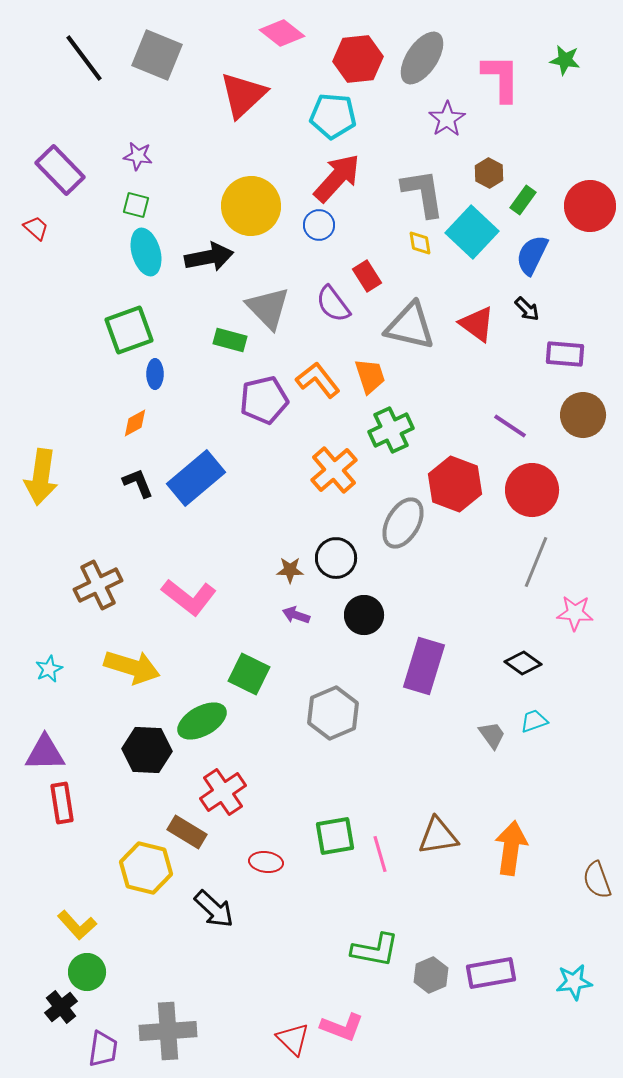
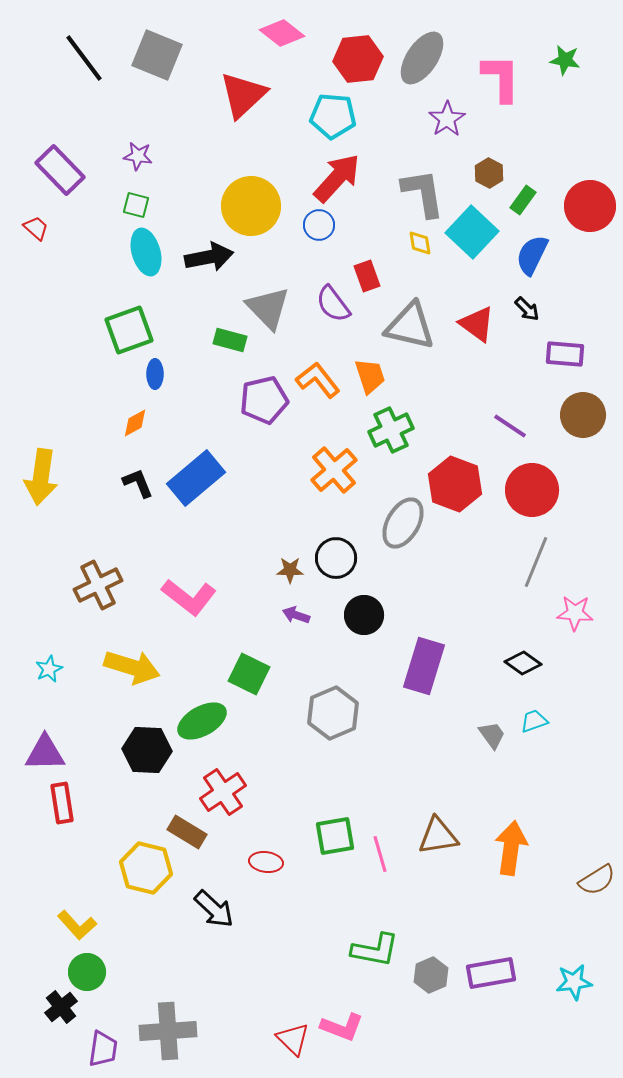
red rectangle at (367, 276): rotated 12 degrees clockwise
brown semicircle at (597, 880): rotated 102 degrees counterclockwise
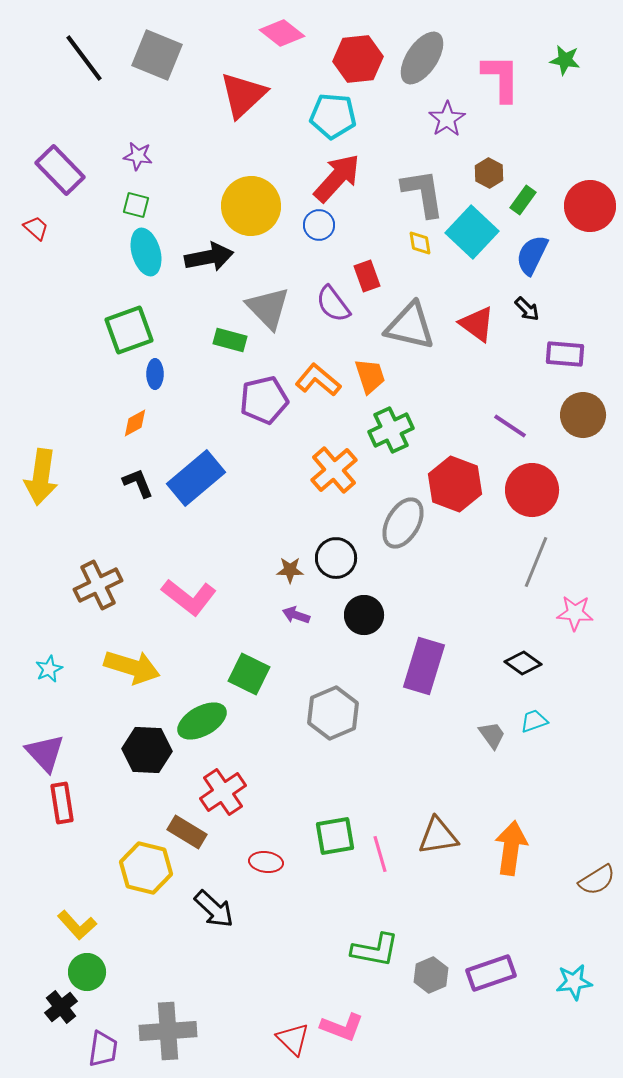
orange L-shape at (318, 380): rotated 12 degrees counterclockwise
purple triangle at (45, 753): rotated 48 degrees clockwise
purple rectangle at (491, 973): rotated 9 degrees counterclockwise
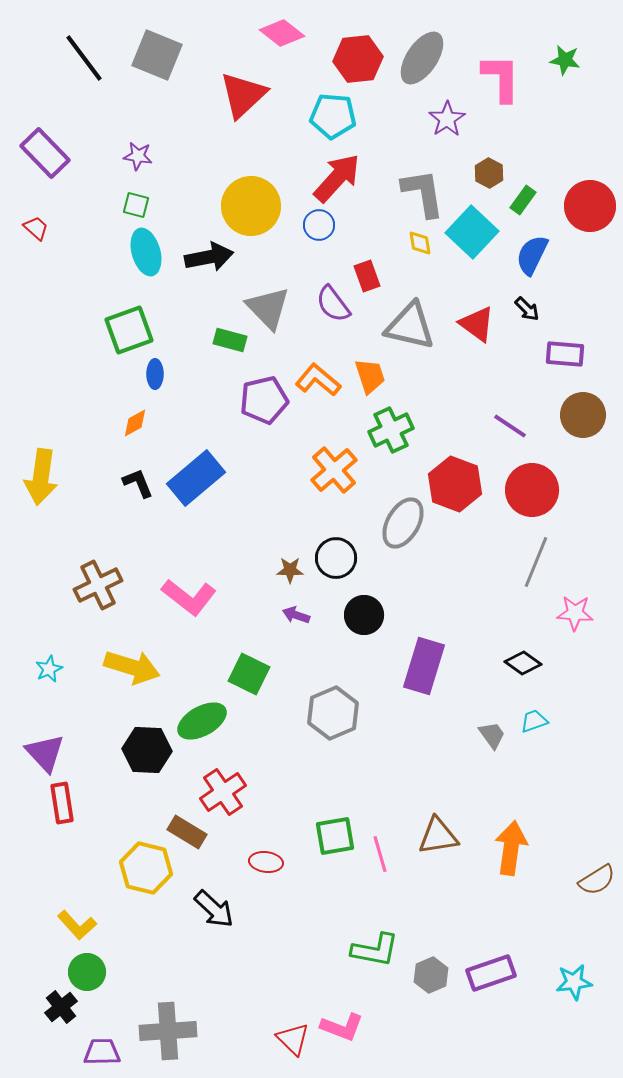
purple rectangle at (60, 170): moved 15 px left, 17 px up
purple trapezoid at (103, 1049): moved 1 px left, 3 px down; rotated 99 degrees counterclockwise
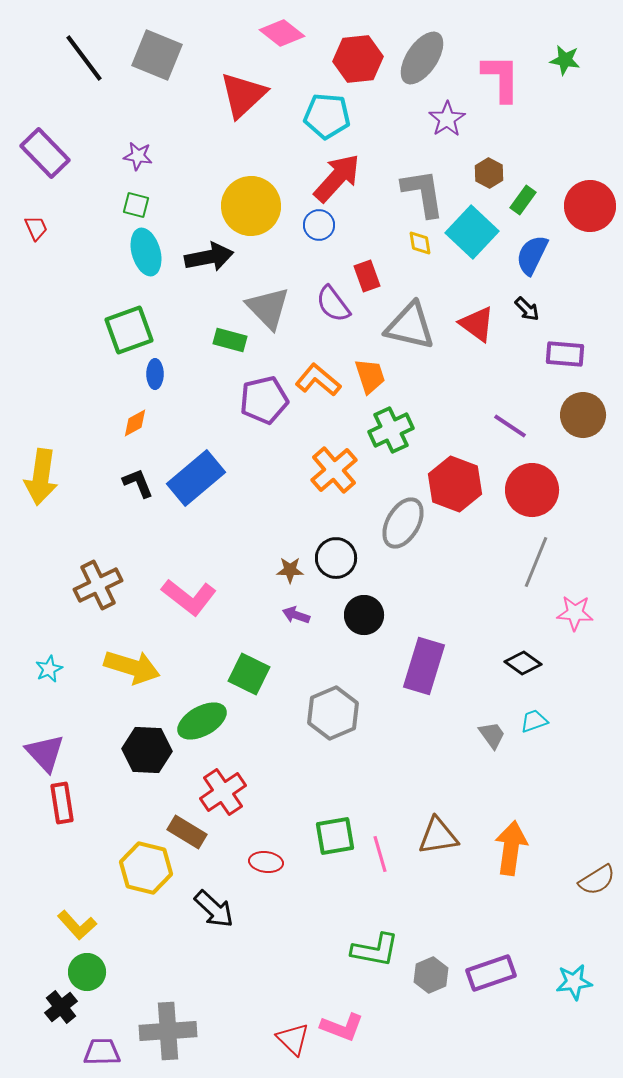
cyan pentagon at (333, 116): moved 6 px left
red trapezoid at (36, 228): rotated 24 degrees clockwise
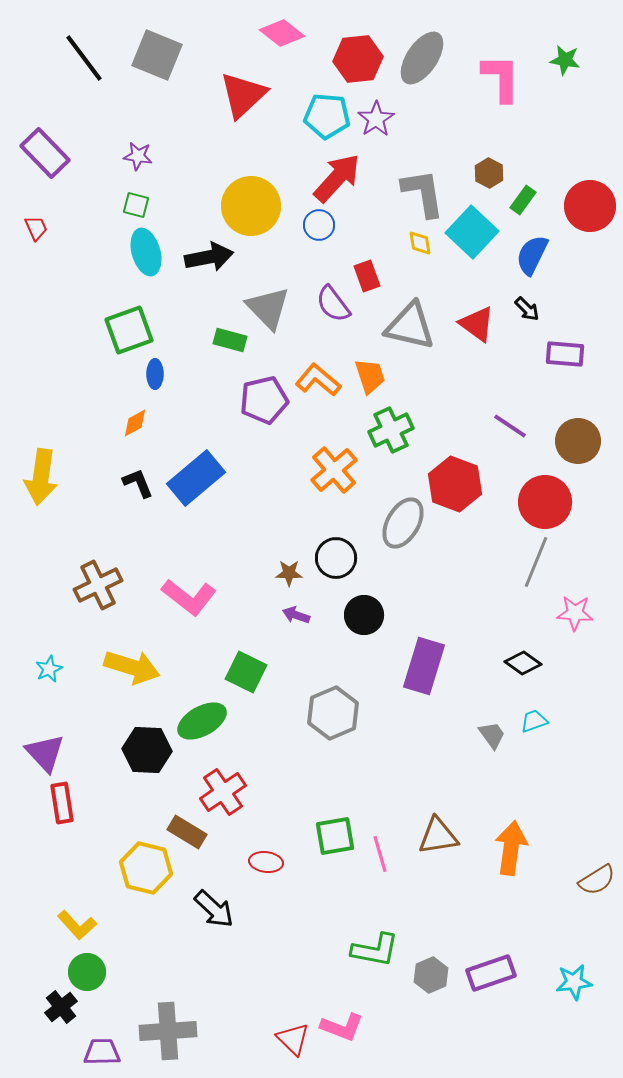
purple star at (447, 119): moved 71 px left
brown circle at (583, 415): moved 5 px left, 26 px down
red circle at (532, 490): moved 13 px right, 12 px down
brown star at (290, 570): moved 1 px left, 3 px down
green square at (249, 674): moved 3 px left, 2 px up
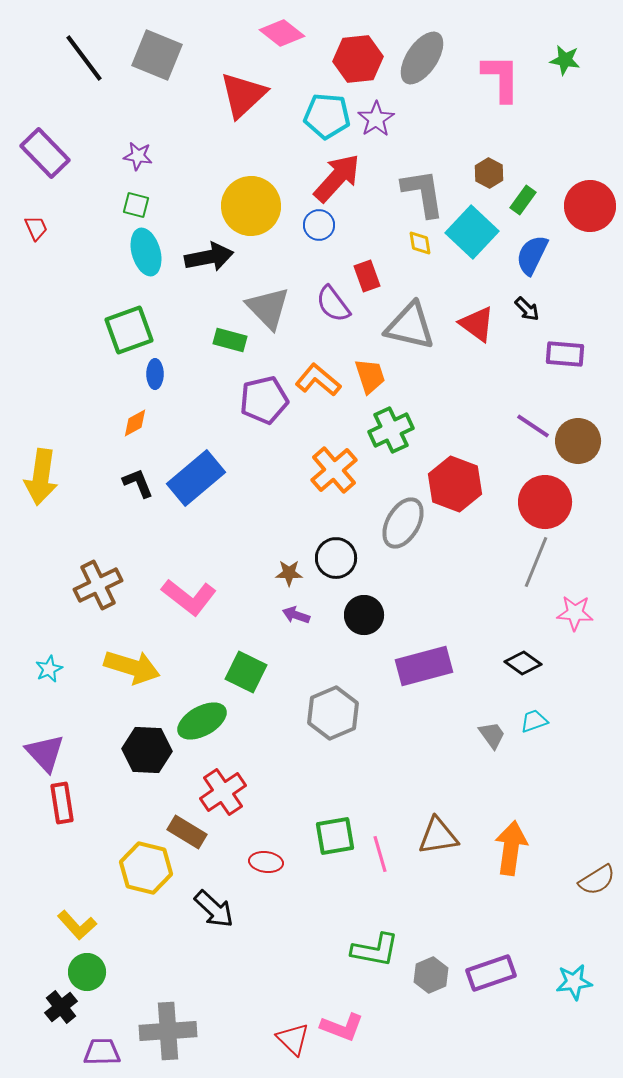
purple line at (510, 426): moved 23 px right
purple rectangle at (424, 666): rotated 58 degrees clockwise
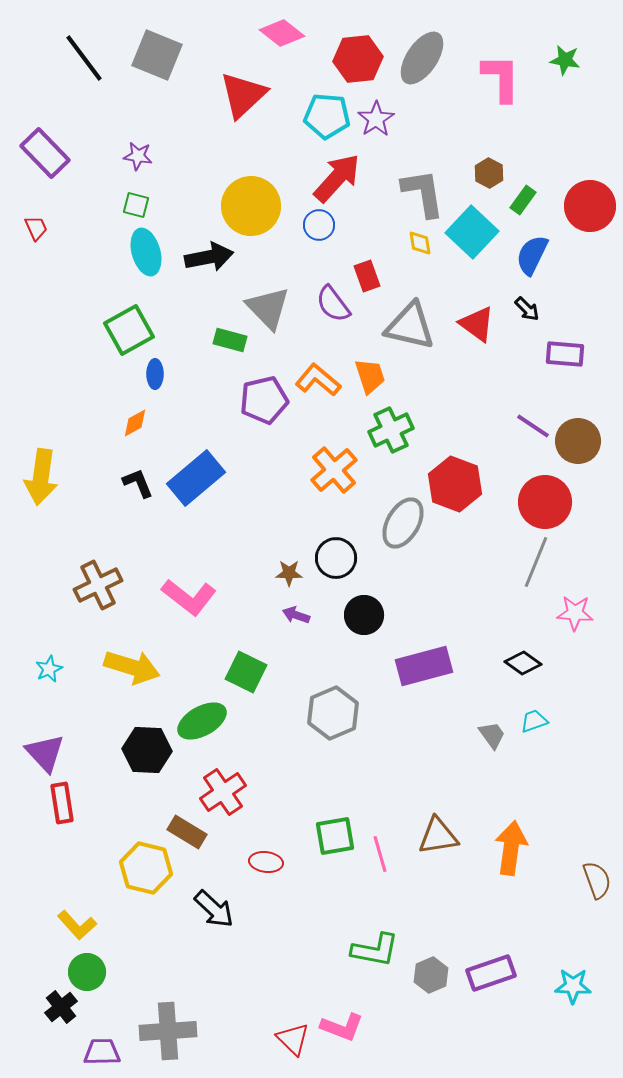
green square at (129, 330): rotated 9 degrees counterclockwise
brown semicircle at (597, 880): rotated 78 degrees counterclockwise
cyan star at (574, 982): moved 1 px left, 4 px down; rotated 9 degrees clockwise
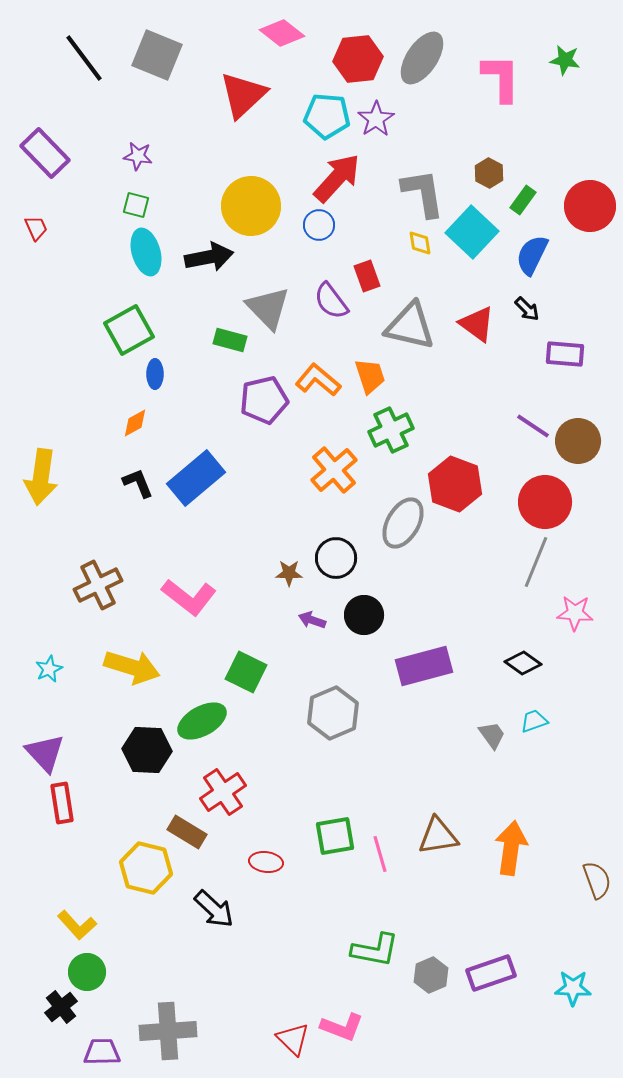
purple semicircle at (333, 304): moved 2 px left, 3 px up
purple arrow at (296, 615): moved 16 px right, 5 px down
cyan star at (573, 986): moved 2 px down
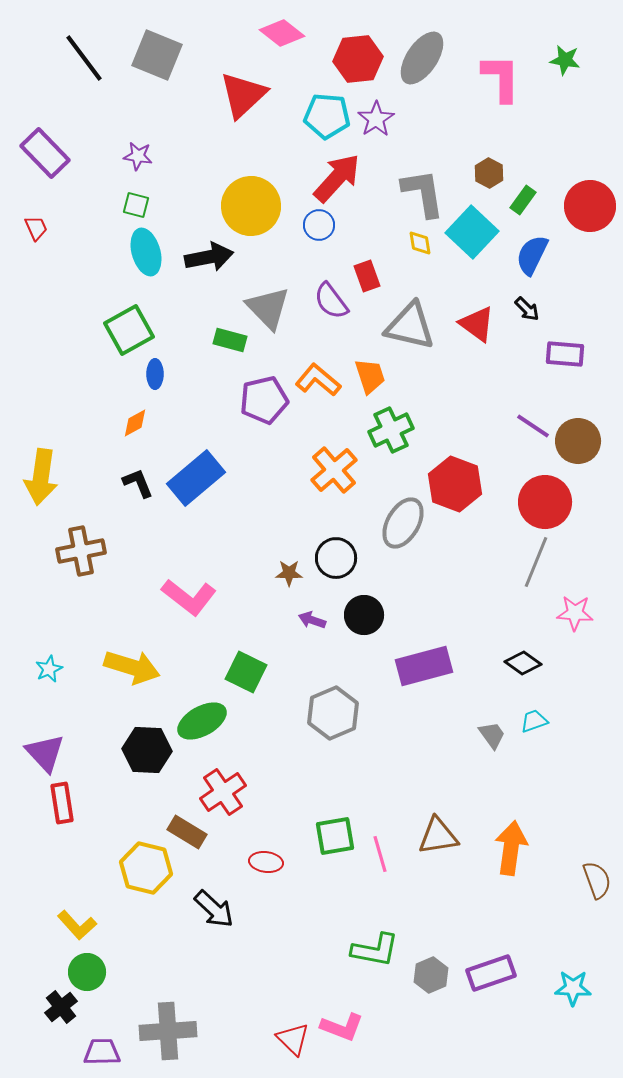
brown cross at (98, 585): moved 17 px left, 34 px up; rotated 15 degrees clockwise
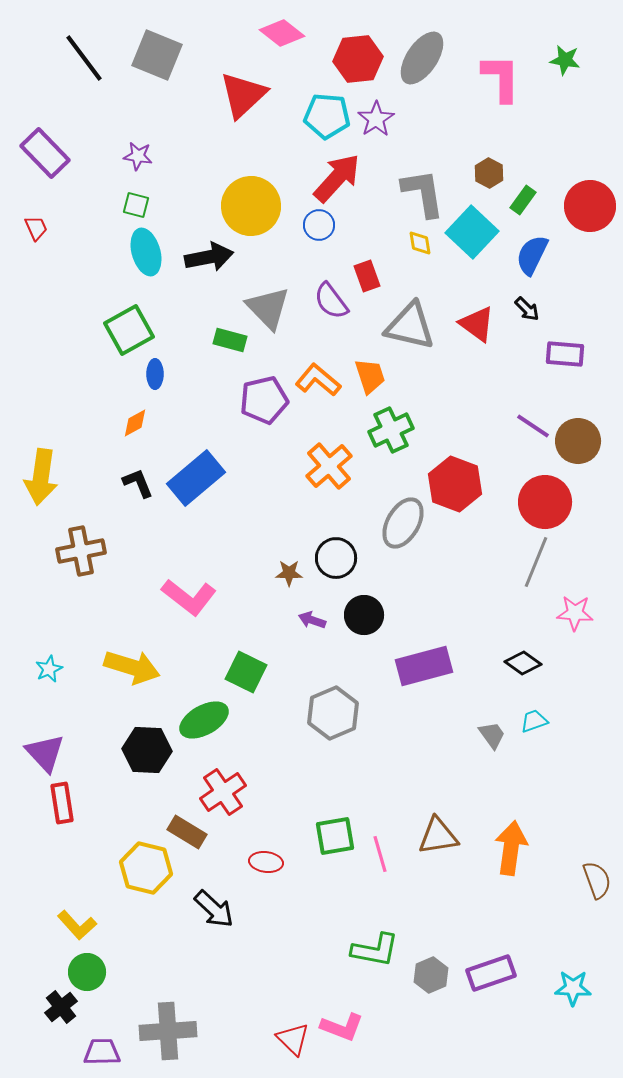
orange cross at (334, 470): moved 5 px left, 4 px up
green ellipse at (202, 721): moved 2 px right, 1 px up
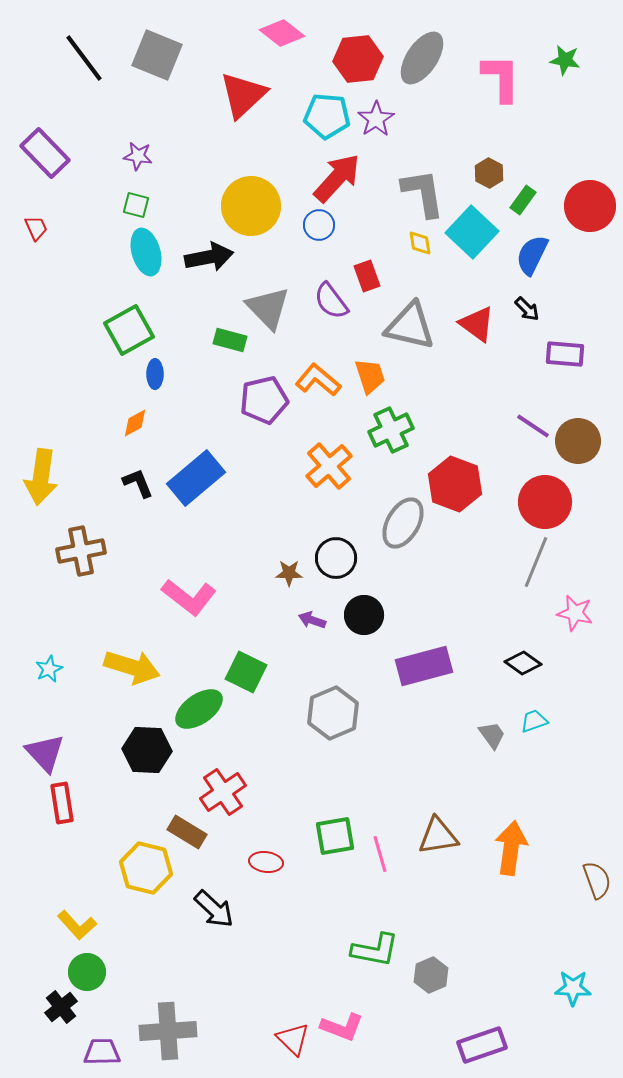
pink star at (575, 613): rotated 9 degrees clockwise
green ellipse at (204, 720): moved 5 px left, 11 px up; rotated 6 degrees counterclockwise
purple rectangle at (491, 973): moved 9 px left, 72 px down
